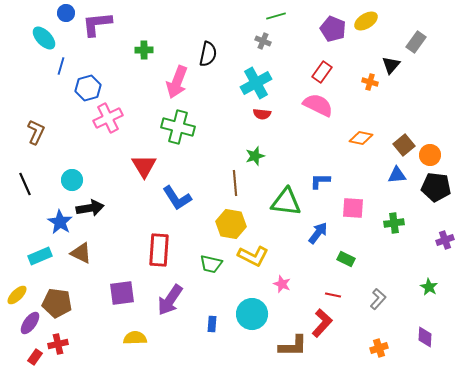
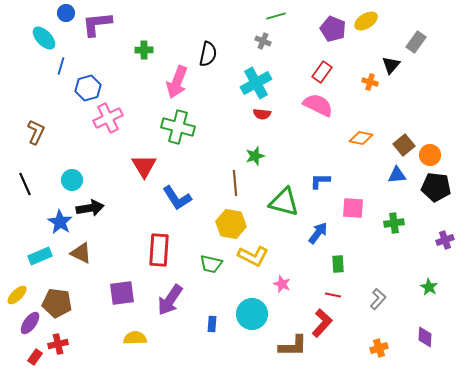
green triangle at (286, 202): moved 2 px left; rotated 8 degrees clockwise
green rectangle at (346, 259): moved 8 px left, 5 px down; rotated 60 degrees clockwise
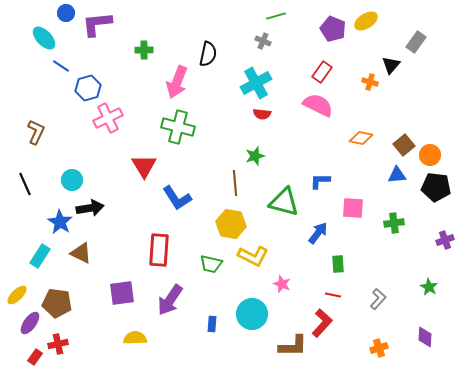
blue line at (61, 66): rotated 72 degrees counterclockwise
cyan rectangle at (40, 256): rotated 35 degrees counterclockwise
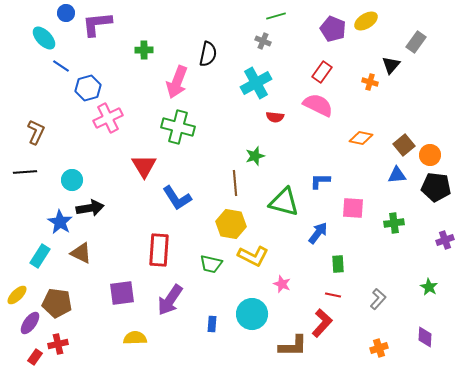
red semicircle at (262, 114): moved 13 px right, 3 px down
black line at (25, 184): moved 12 px up; rotated 70 degrees counterclockwise
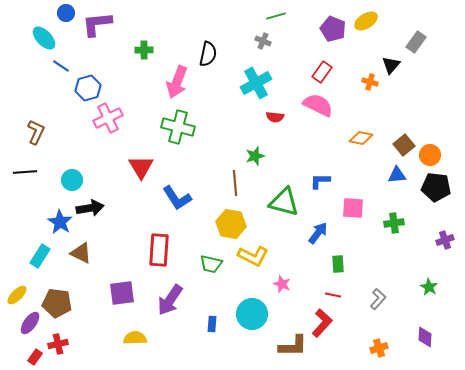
red triangle at (144, 166): moved 3 px left, 1 px down
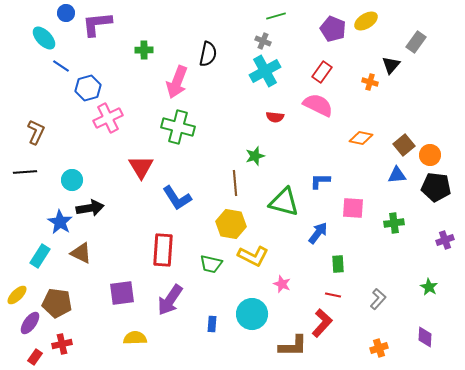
cyan cross at (256, 83): moved 9 px right, 12 px up
red rectangle at (159, 250): moved 4 px right
red cross at (58, 344): moved 4 px right
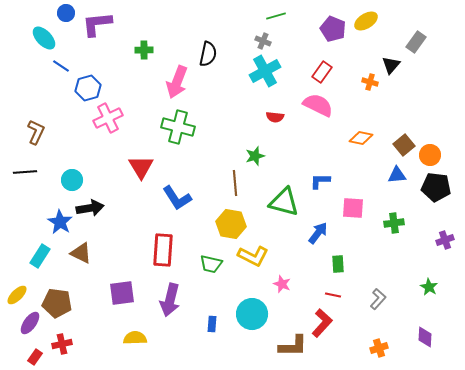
purple arrow at (170, 300): rotated 20 degrees counterclockwise
